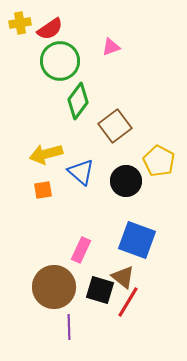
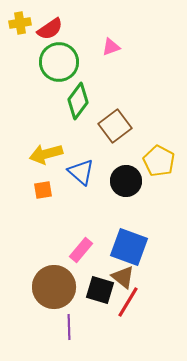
green circle: moved 1 px left, 1 px down
blue square: moved 8 px left, 7 px down
pink rectangle: rotated 15 degrees clockwise
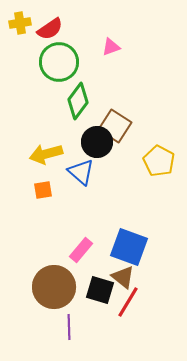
brown square: rotated 20 degrees counterclockwise
black circle: moved 29 px left, 39 px up
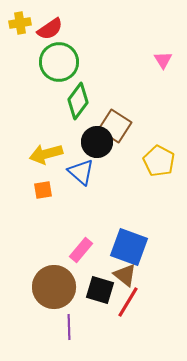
pink triangle: moved 52 px right, 13 px down; rotated 42 degrees counterclockwise
brown triangle: moved 2 px right, 2 px up
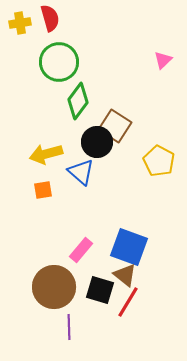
red semicircle: moved 11 px up; rotated 72 degrees counterclockwise
pink triangle: rotated 18 degrees clockwise
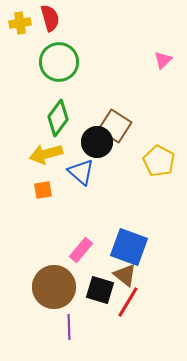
green diamond: moved 20 px left, 17 px down
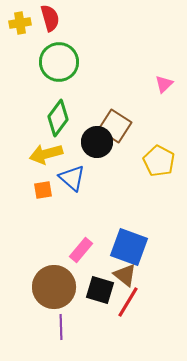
pink triangle: moved 1 px right, 24 px down
blue triangle: moved 9 px left, 6 px down
purple line: moved 8 px left
